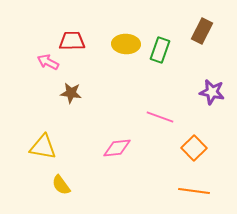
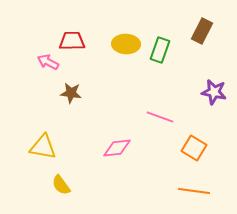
purple star: moved 2 px right
orange square: rotated 15 degrees counterclockwise
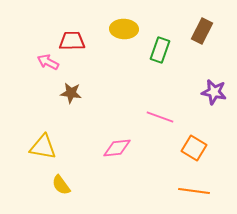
yellow ellipse: moved 2 px left, 15 px up
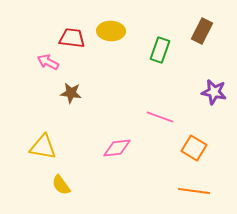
yellow ellipse: moved 13 px left, 2 px down
red trapezoid: moved 3 px up; rotated 8 degrees clockwise
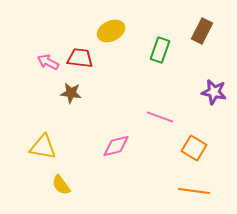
yellow ellipse: rotated 28 degrees counterclockwise
red trapezoid: moved 8 px right, 20 px down
pink diamond: moved 1 px left, 2 px up; rotated 8 degrees counterclockwise
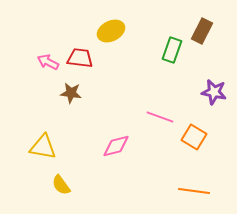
green rectangle: moved 12 px right
orange square: moved 11 px up
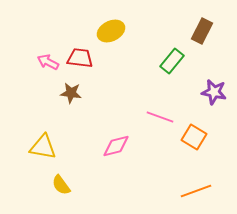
green rectangle: moved 11 px down; rotated 20 degrees clockwise
orange line: moved 2 px right; rotated 28 degrees counterclockwise
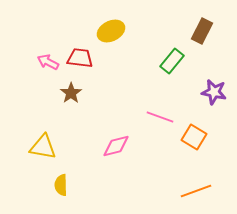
brown star: rotated 30 degrees clockwise
yellow semicircle: rotated 35 degrees clockwise
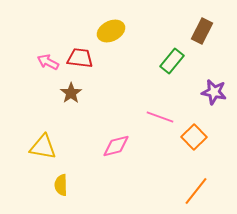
orange square: rotated 15 degrees clockwise
orange line: rotated 32 degrees counterclockwise
